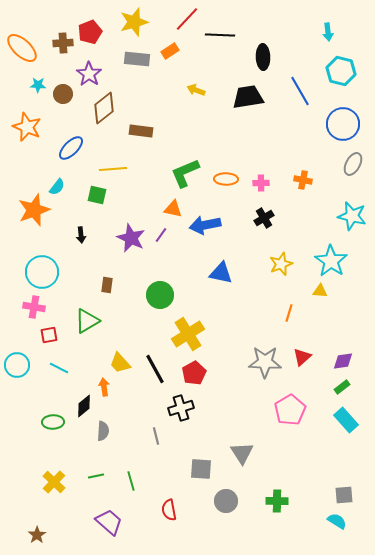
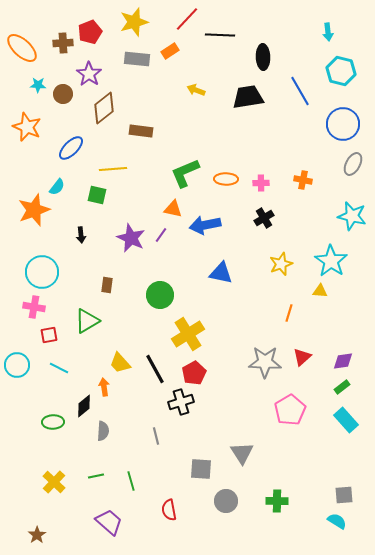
black cross at (181, 408): moved 6 px up
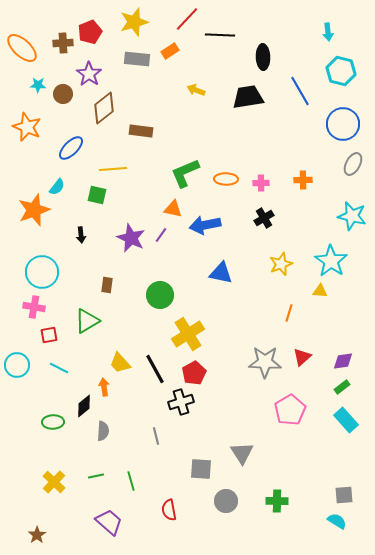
orange cross at (303, 180): rotated 12 degrees counterclockwise
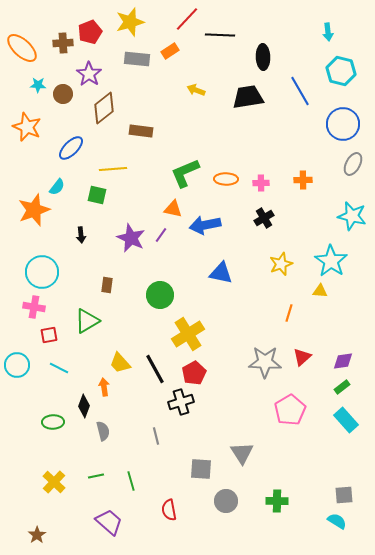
yellow star at (134, 22): moved 4 px left
black diamond at (84, 406): rotated 30 degrees counterclockwise
gray semicircle at (103, 431): rotated 18 degrees counterclockwise
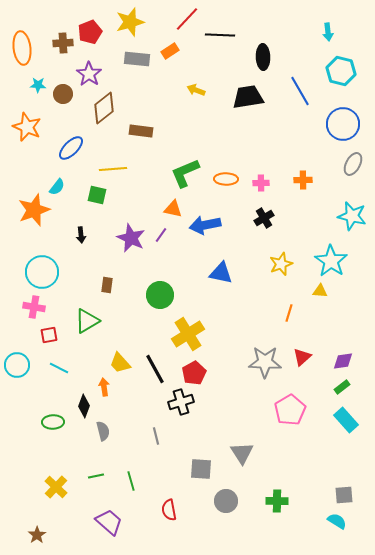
orange ellipse at (22, 48): rotated 40 degrees clockwise
yellow cross at (54, 482): moved 2 px right, 5 px down
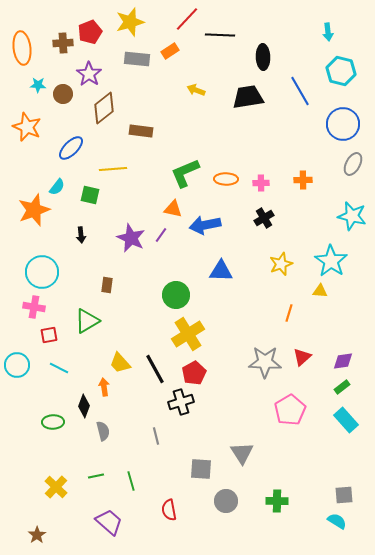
green square at (97, 195): moved 7 px left
blue triangle at (221, 273): moved 2 px up; rotated 10 degrees counterclockwise
green circle at (160, 295): moved 16 px right
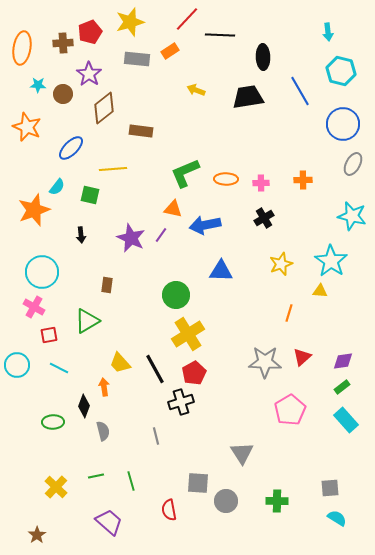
orange ellipse at (22, 48): rotated 16 degrees clockwise
pink cross at (34, 307): rotated 20 degrees clockwise
gray square at (201, 469): moved 3 px left, 14 px down
gray square at (344, 495): moved 14 px left, 7 px up
cyan semicircle at (337, 521): moved 3 px up
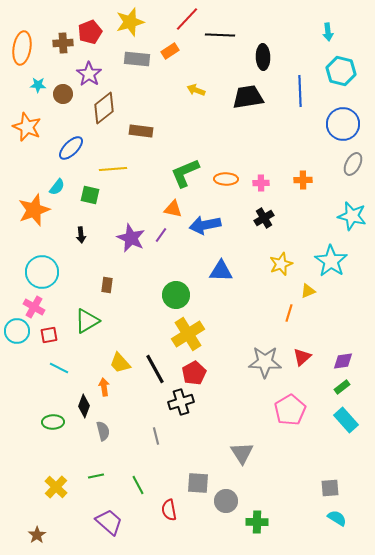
blue line at (300, 91): rotated 28 degrees clockwise
yellow triangle at (320, 291): moved 12 px left; rotated 28 degrees counterclockwise
cyan circle at (17, 365): moved 34 px up
green line at (131, 481): moved 7 px right, 4 px down; rotated 12 degrees counterclockwise
green cross at (277, 501): moved 20 px left, 21 px down
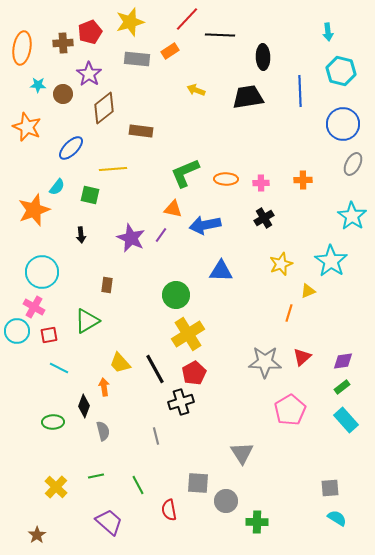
cyan star at (352, 216): rotated 20 degrees clockwise
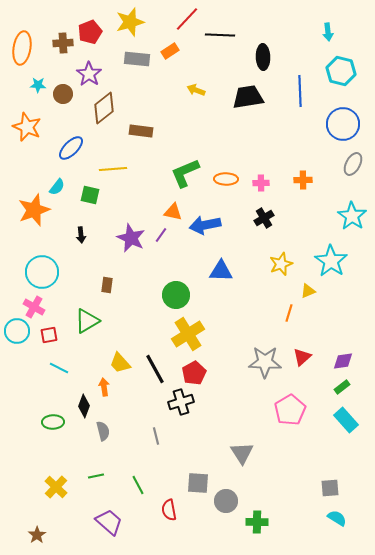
orange triangle at (173, 209): moved 3 px down
